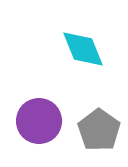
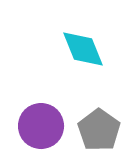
purple circle: moved 2 px right, 5 px down
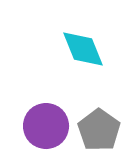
purple circle: moved 5 px right
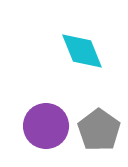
cyan diamond: moved 1 px left, 2 px down
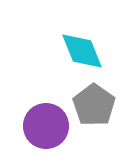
gray pentagon: moved 5 px left, 25 px up
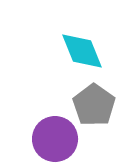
purple circle: moved 9 px right, 13 px down
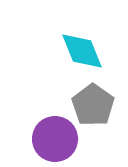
gray pentagon: moved 1 px left
